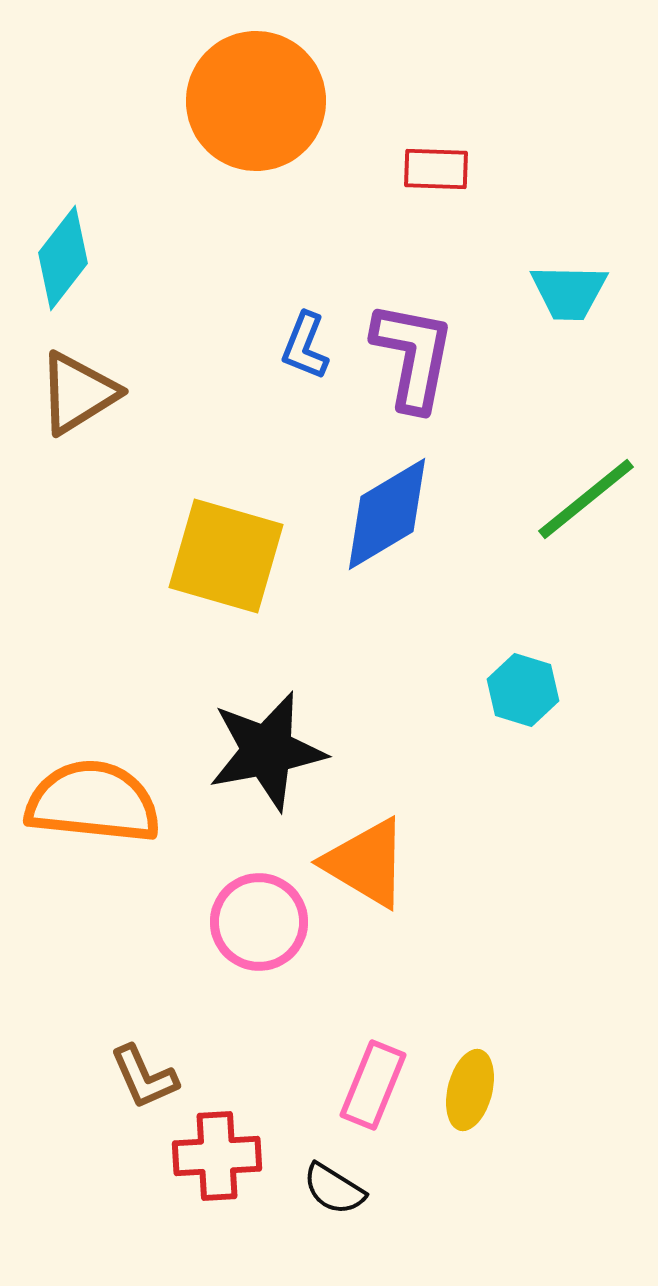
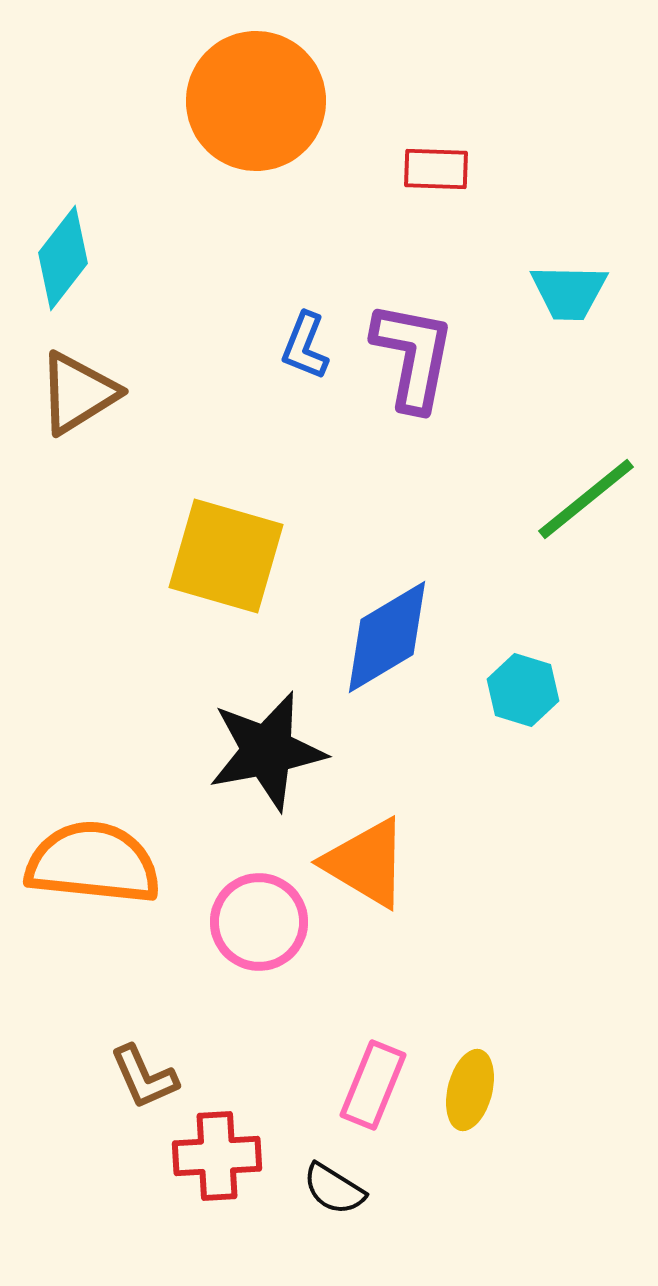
blue diamond: moved 123 px down
orange semicircle: moved 61 px down
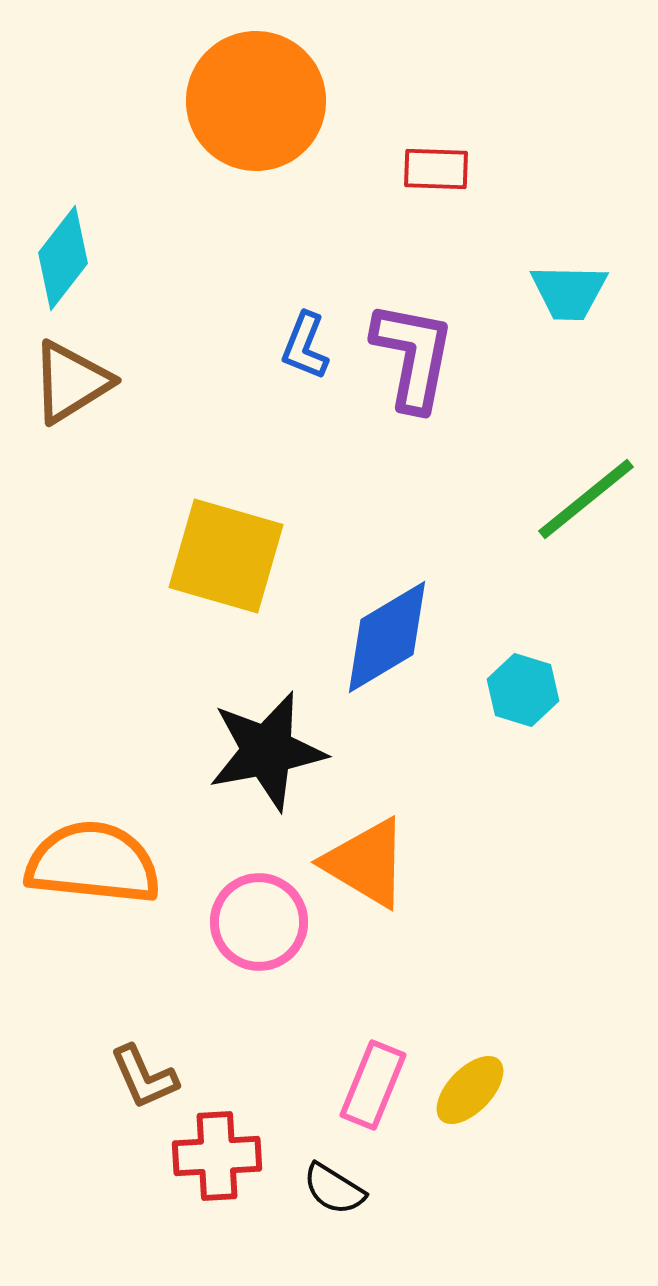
brown triangle: moved 7 px left, 11 px up
yellow ellipse: rotated 30 degrees clockwise
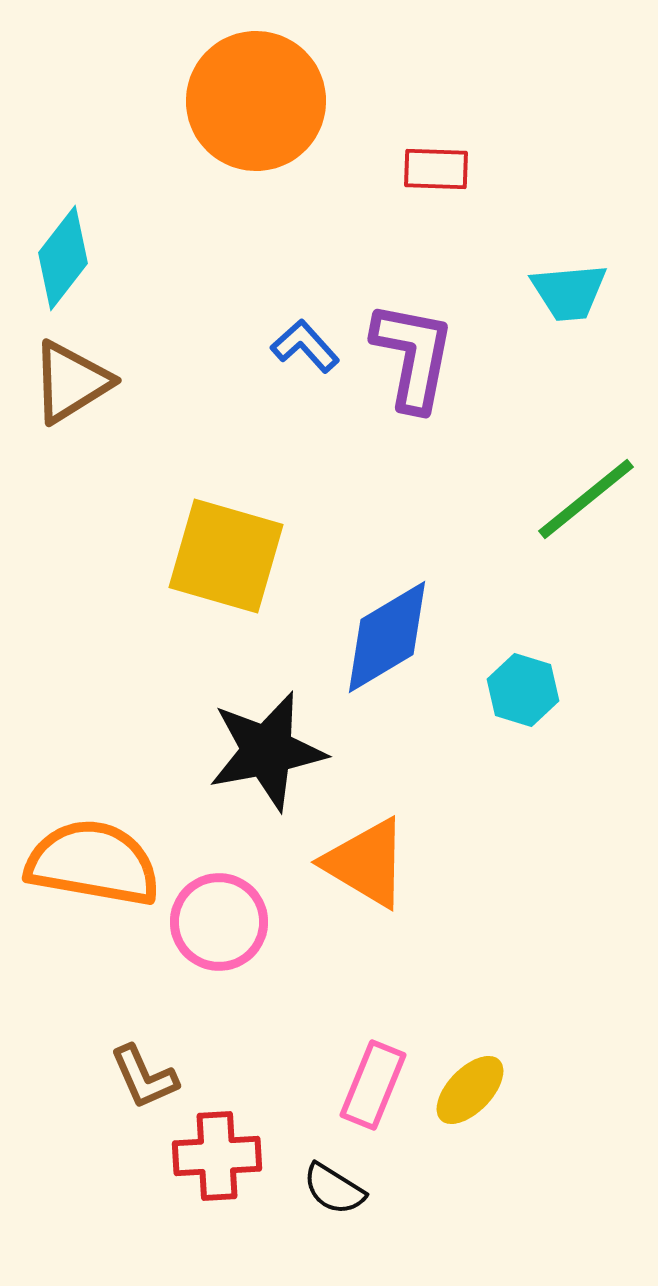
cyan trapezoid: rotated 6 degrees counterclockwise
blue L-shape: rotated 116 degrees clockwise
orange semicircle: rotated 4 degrees clockwise
pink circle: moved 40 px left
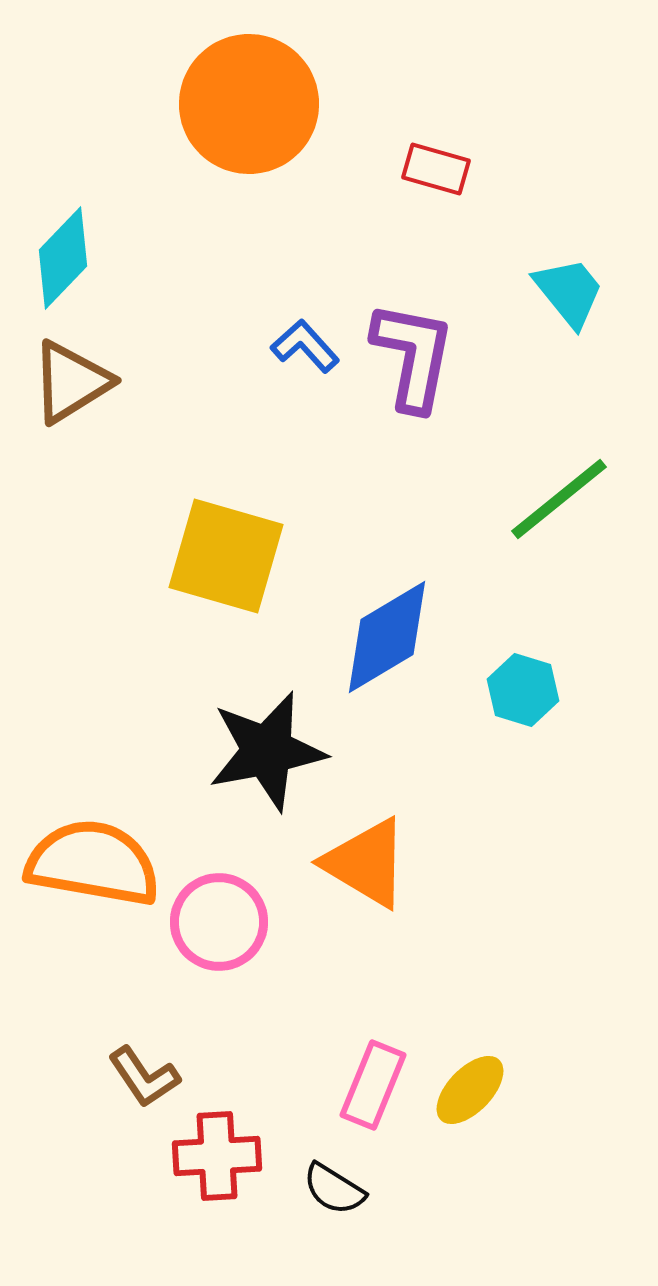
orange circle: moved 7 px left, 3 px down
red rectangle: rotated 14 degrees clockwise
cyan diamond: rotated 6 degrees clockwise
cyan trapezoid: rotated 124 degrees counterclockwise
green line: moved 27 px left
brown L-shape: rotated 10 degrees counterclockwise
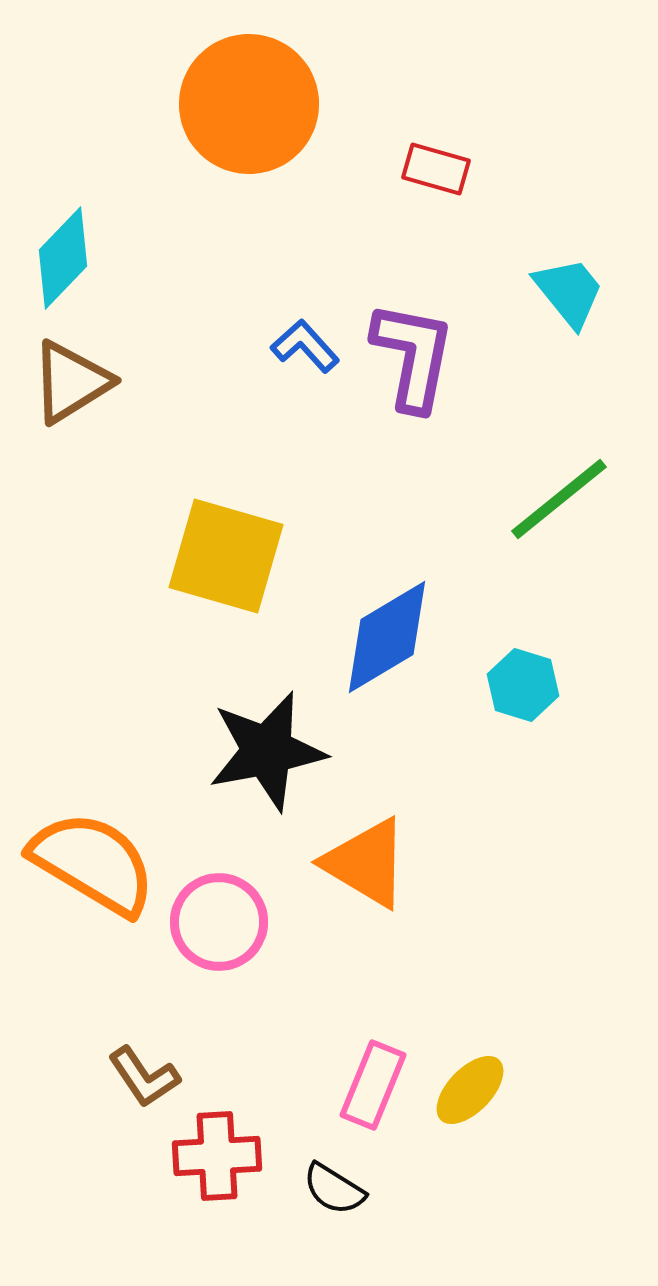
cyan hexagon: moved 5 px up
orange semicircle: rotated 21 degrees clockwise
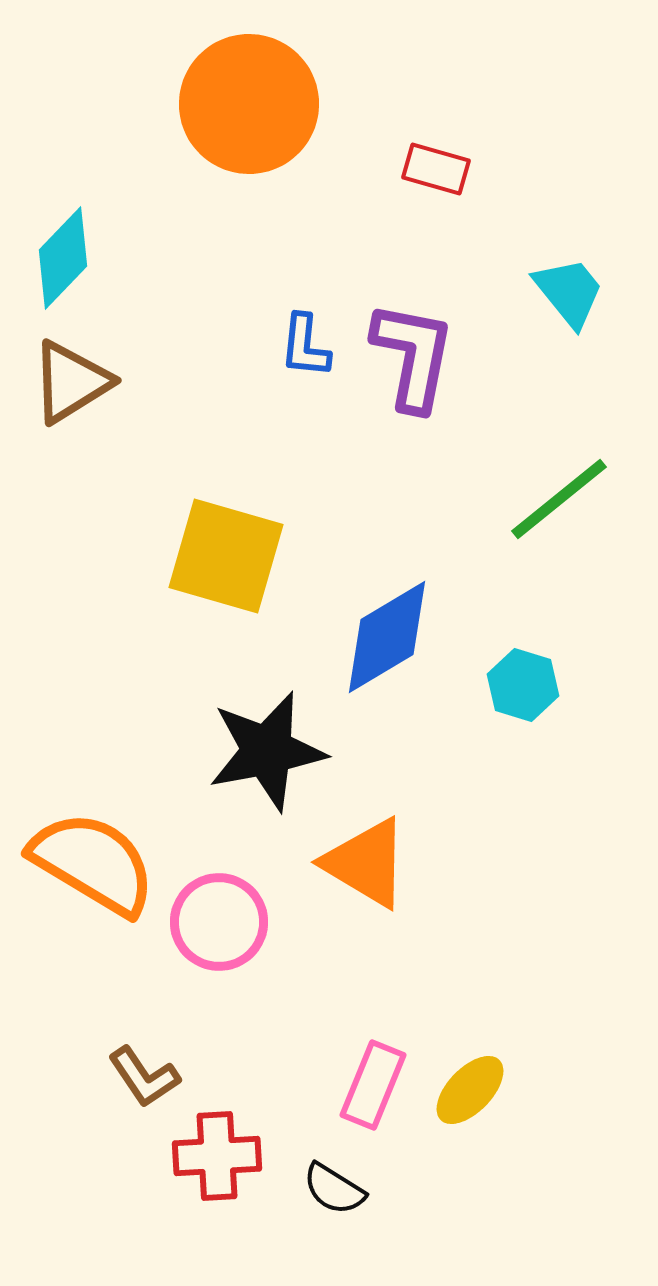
blue L-shape: rotated 132 degrees counterclockwise
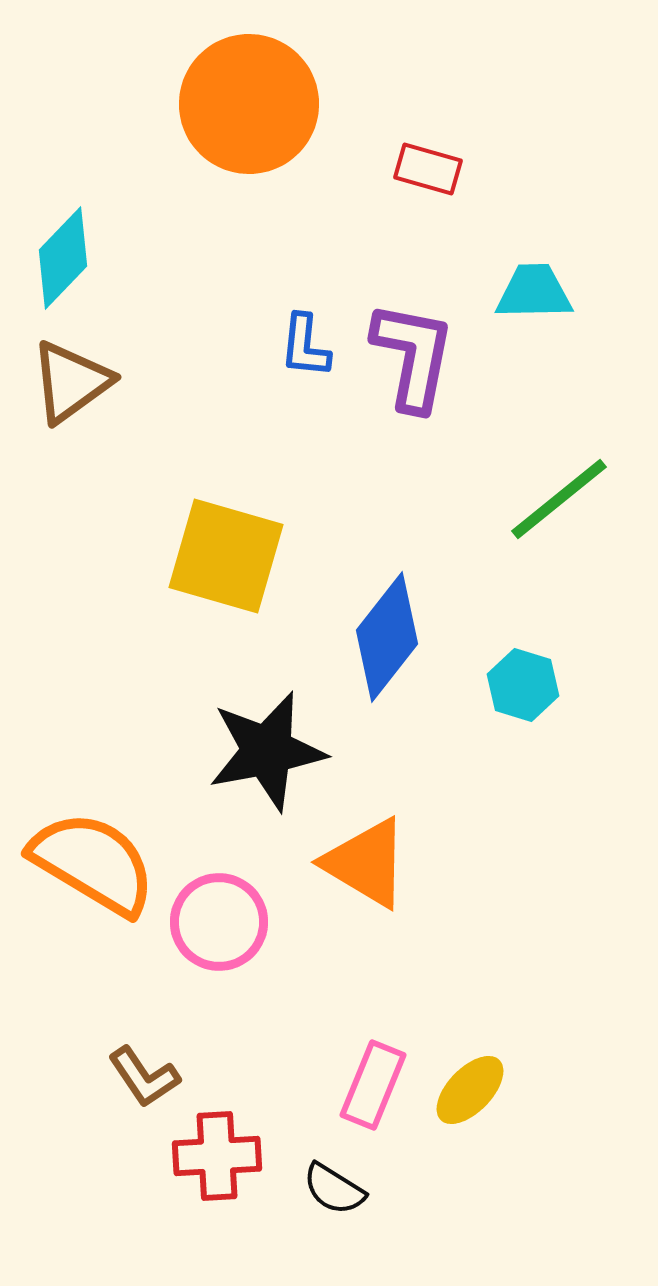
red rectangle: moved 8 px left
cyan trapezoid: moved 35 px left; rotated 52 degrees counterclockwise
brown triangle: rotated 4 degrees counterclockwise
blue diamond: rotated 21 degrees counterclockwise
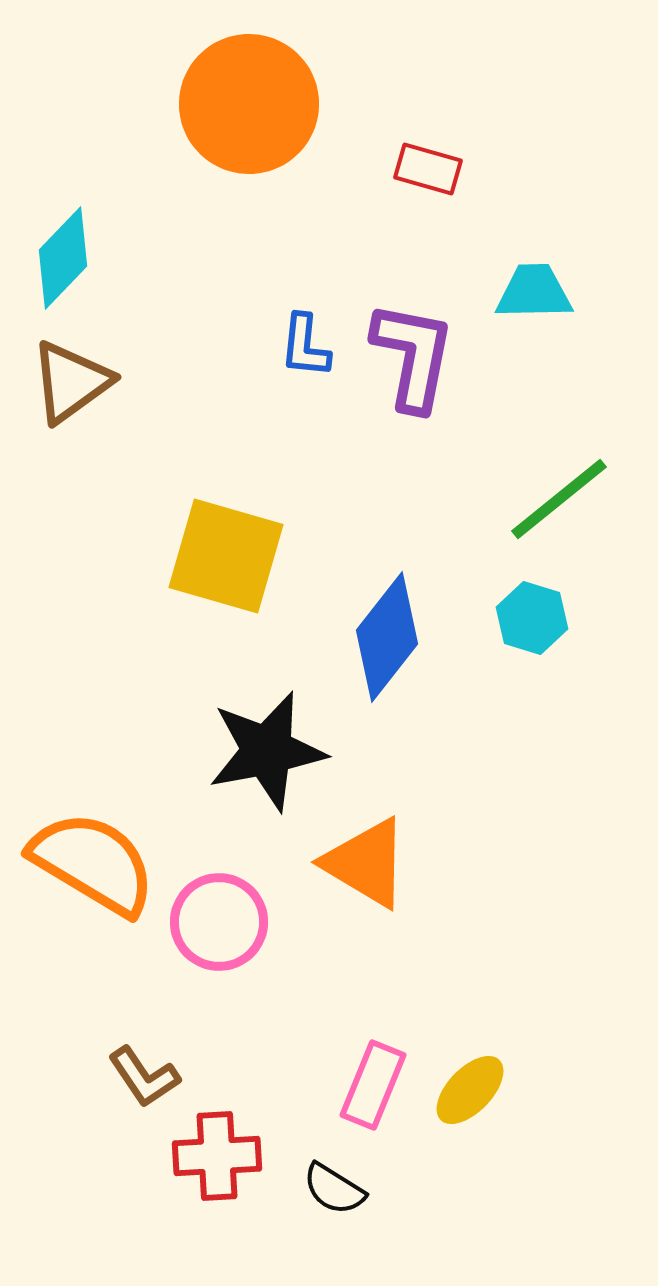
cyan hexagon: moved 9 px right, 67 px up
